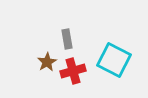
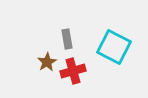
cyan square: moved 13 px up
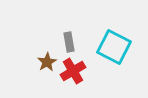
gray rectangle: moved 2 px right, 3 px down
red cross: rotated 15 degrees counterclockwise
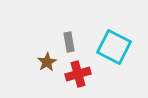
red cross: moved 5 px right, 3 px down; rotated 15 degrees clockwise
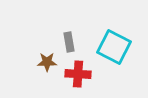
brown star: rotated 30 degrees clockwise
red cross: rotated 20 degrees clockwise
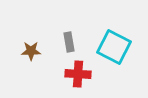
brown star: moved 16 px left, 11 px up
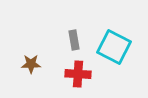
gray rectangle: moved 5 px right, 2 px up
brown star: moved 13 px down
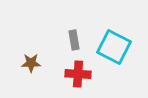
brown star: moved 1 px up
